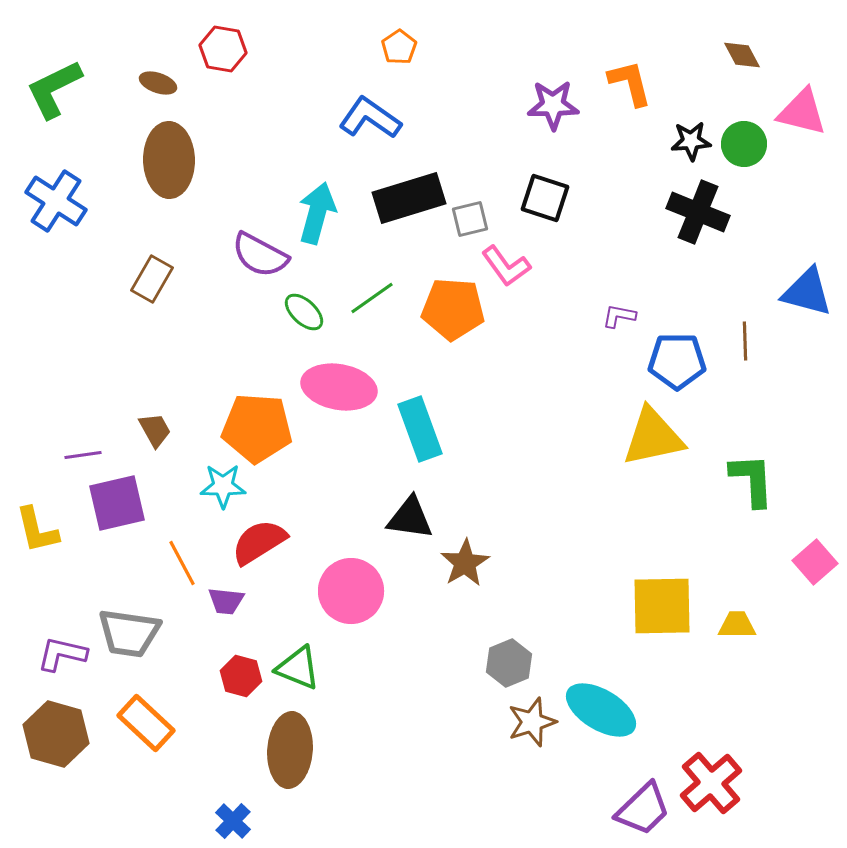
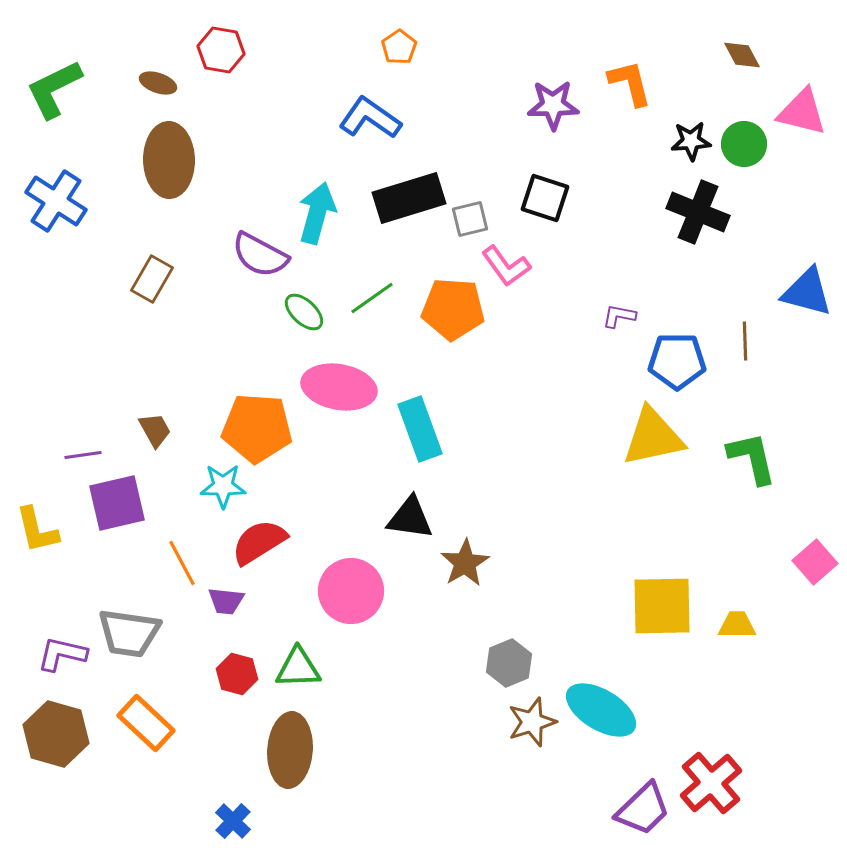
red hexagon at (223, 49): moved 2 px left, 1 px down
green L-shape at (752, 480): moved 22 px up; rotated 10 degrees counterclockwise
green triangle at (298, 668): rotated 24 degrees counterclockwise
red hexagon at (241, 676): moved 4 px left, 2 px up
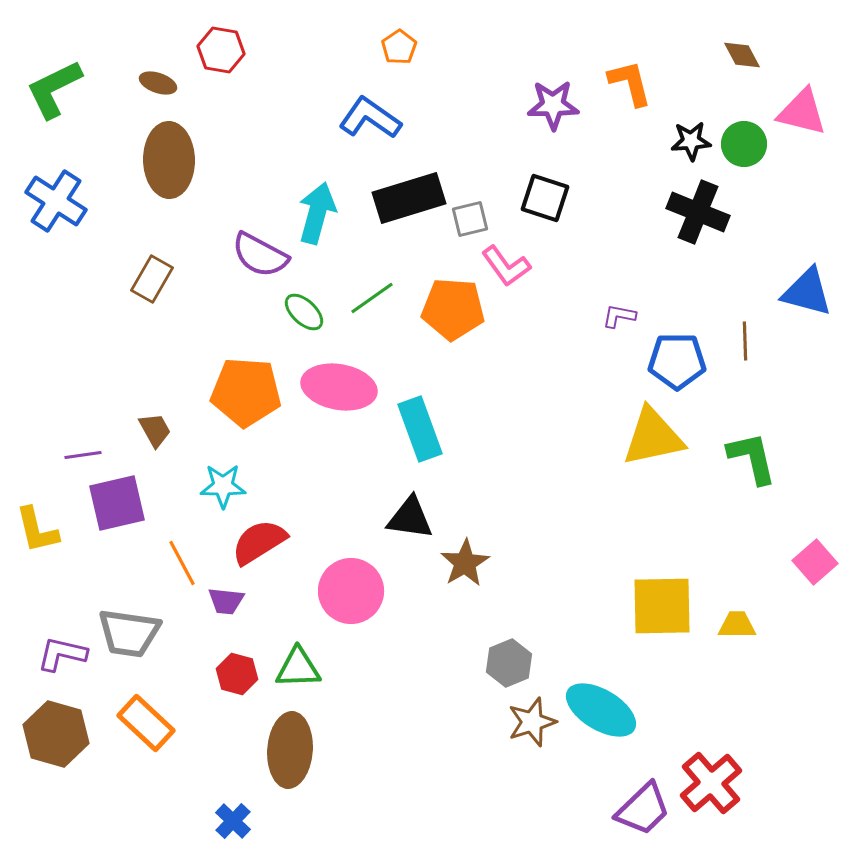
orange pentagon at (257, 428): moved 11 px left, 36 px up
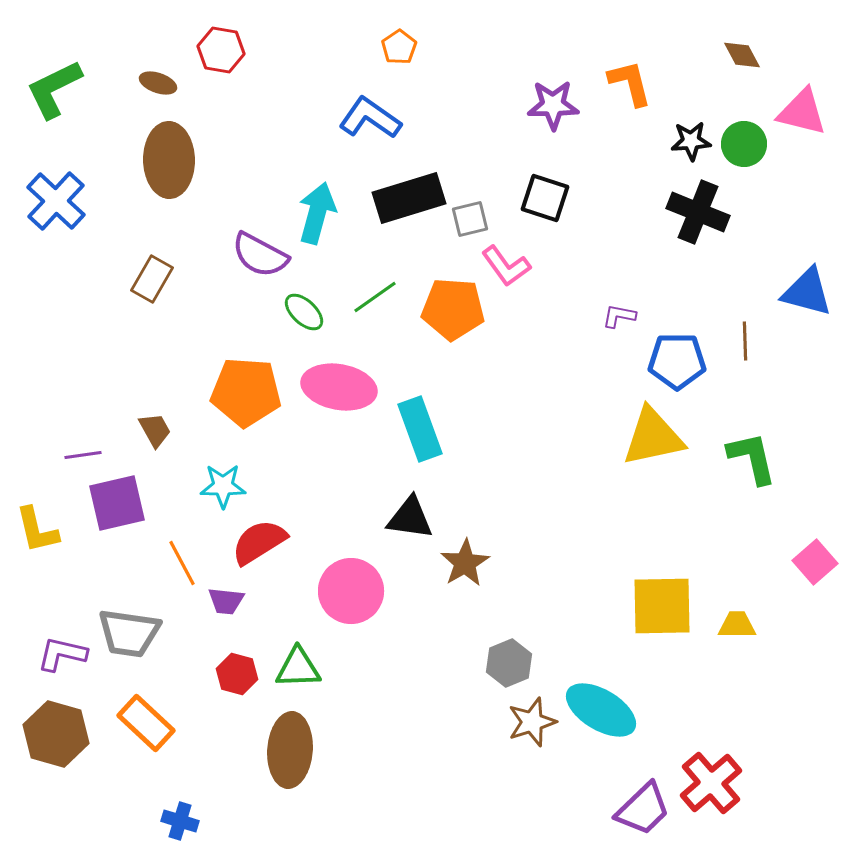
blue cross at (56, 201): rotated 10 degrees clockwise
green line at (372, 298): moved 3 px right, 1 px up
blue cross at (233, 821): moved 53 px left; rotated 27 degrees counterclockwise
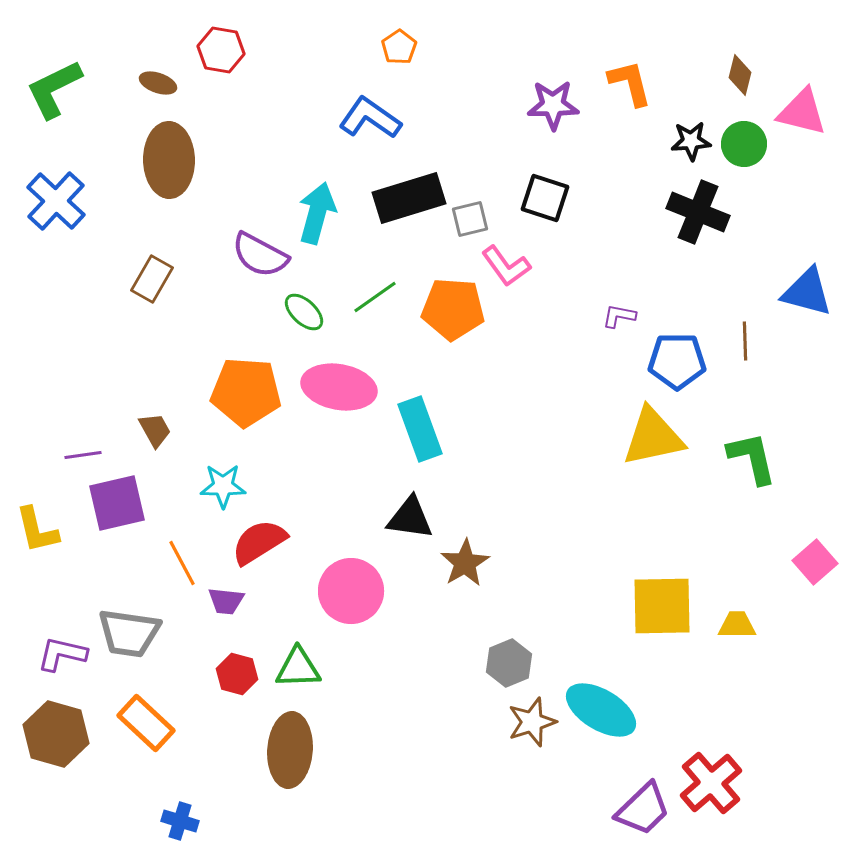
brown diamond at (742, 55): moved 2 px left, 20 px down; rotated 42 degrees clockwise
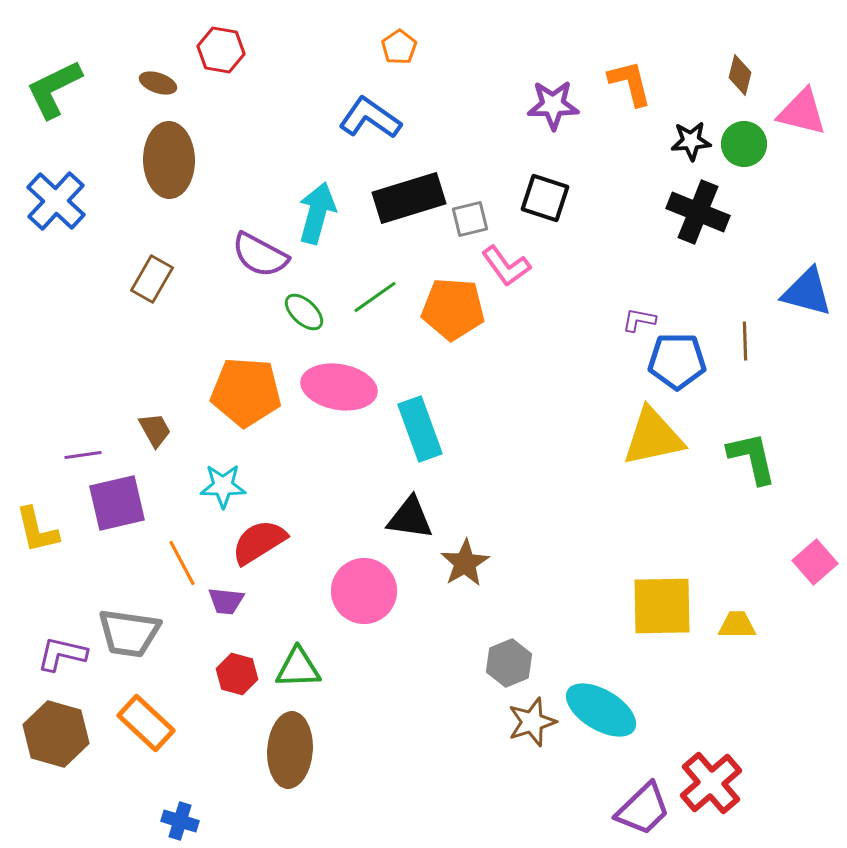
purple L-shape at (619, 316): moved 20 px right, 4 px down
pink circle at (351, 591): moved 13 px right
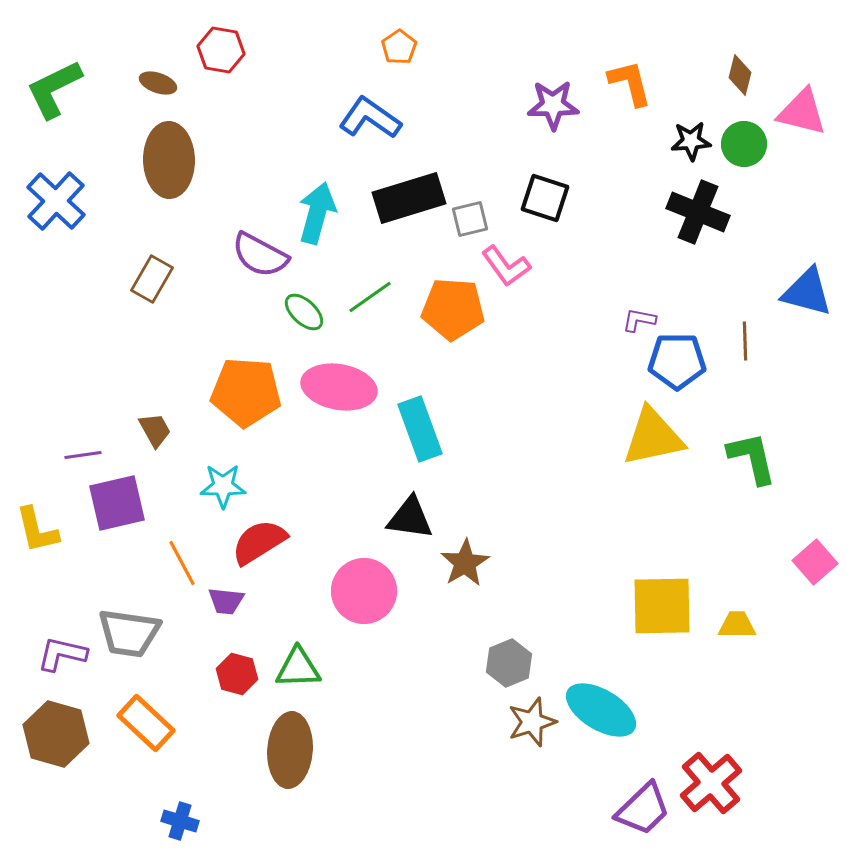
green line at (375, 297): moved 5 px left
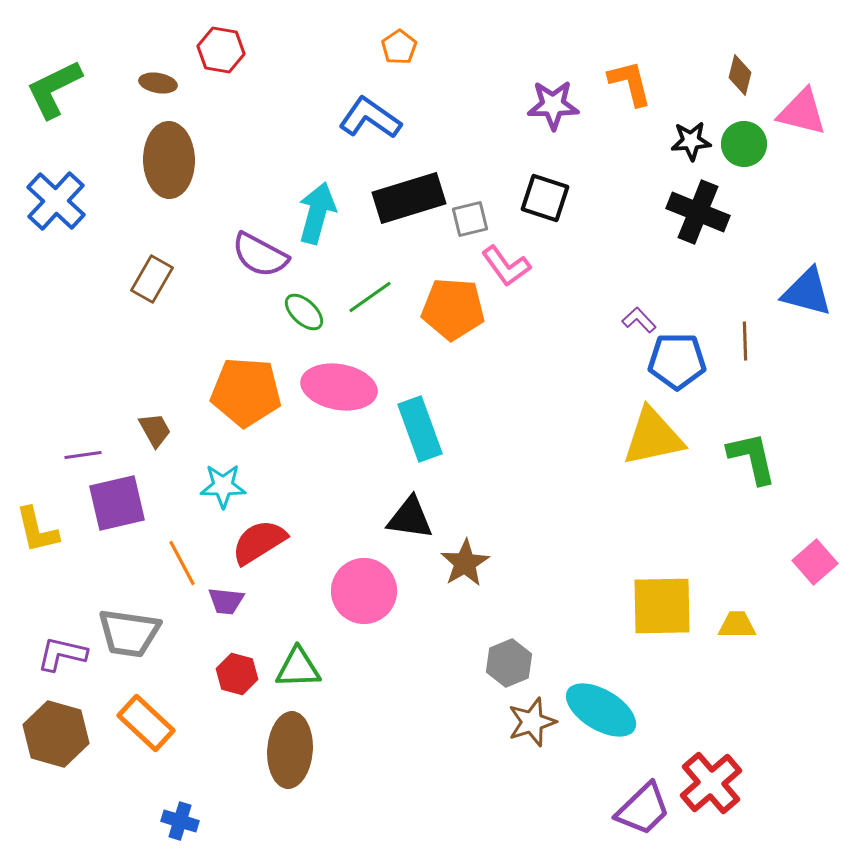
brown ellipse at (158, 83): rotated 9 degrees counterclockwise
purple L-shape at (639, 320): rotated 36 degrees clockwise
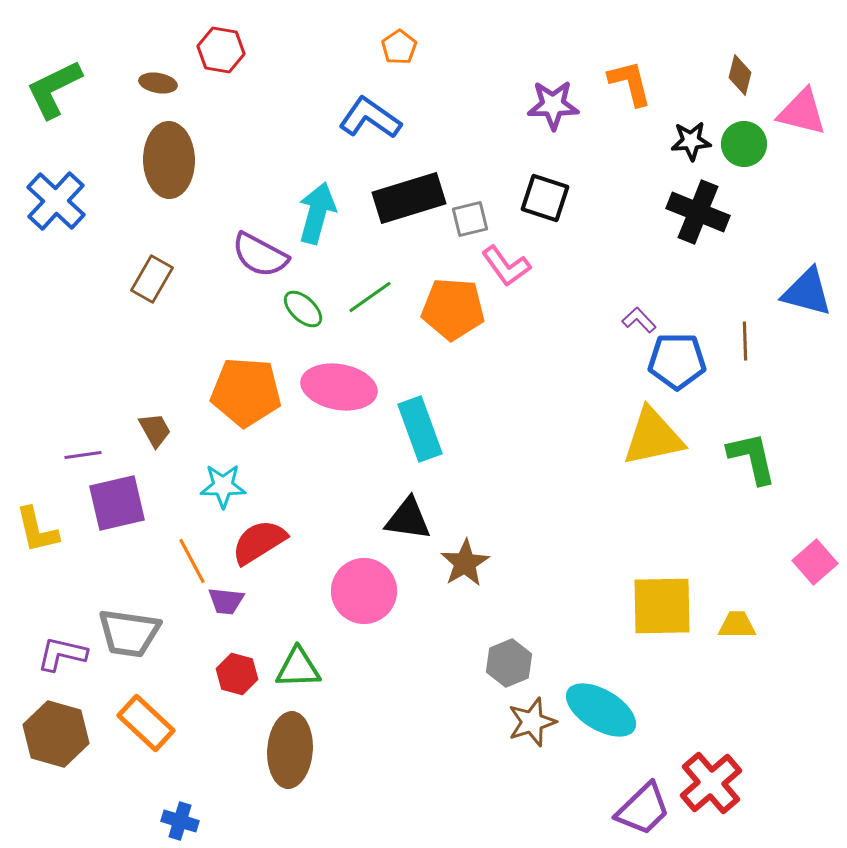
green ellipse at (304, 312): moved 1 px left, 3 px up
black triangle at (410, 518): moved 2 px left, 1 px down
orange line at (182, 563): moved 10 px right, 2 px up
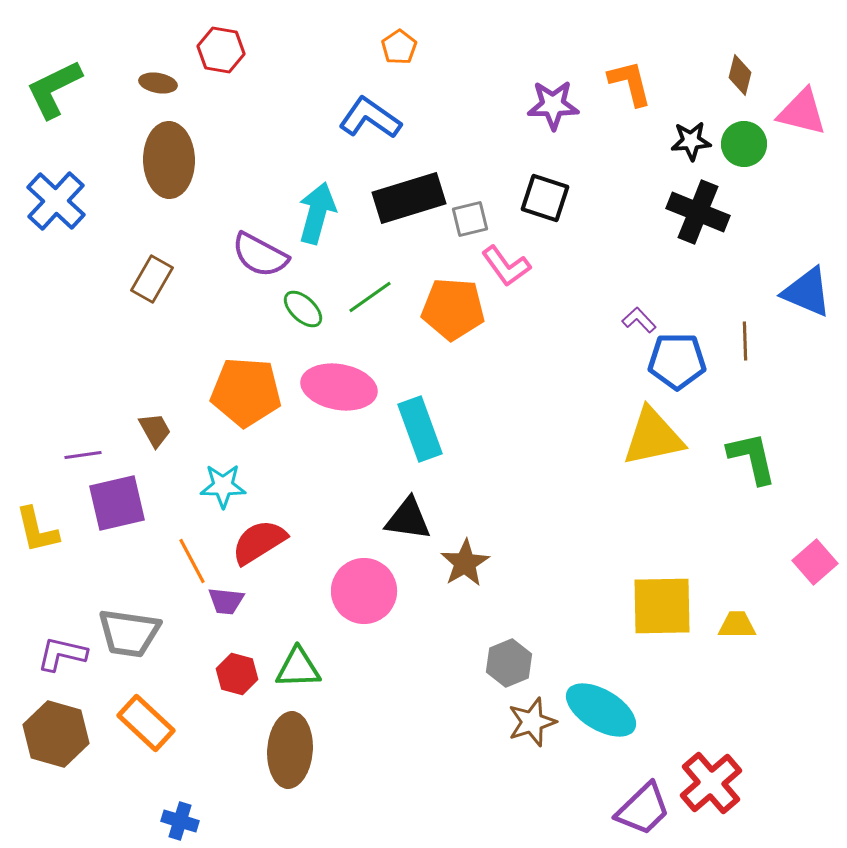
blue triangle at (807, 292): rotated 8 degrees clockwise
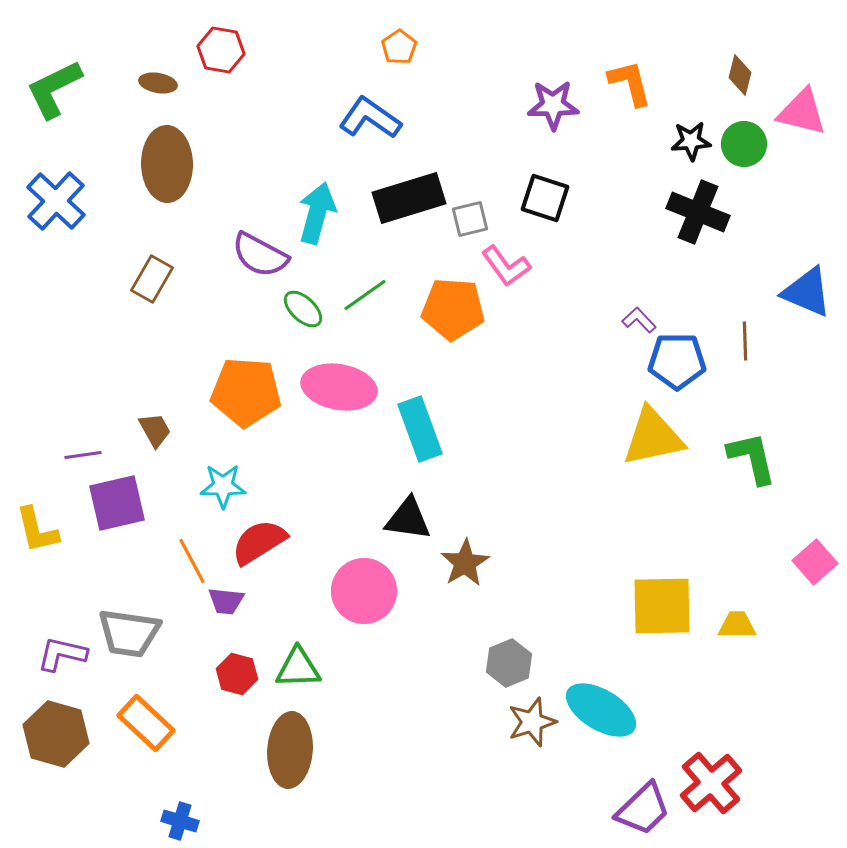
brown ellipse at (169, 160): moved 2 px left, 4 px down
green line at (370, 297): moved 5 px left, 2 px up
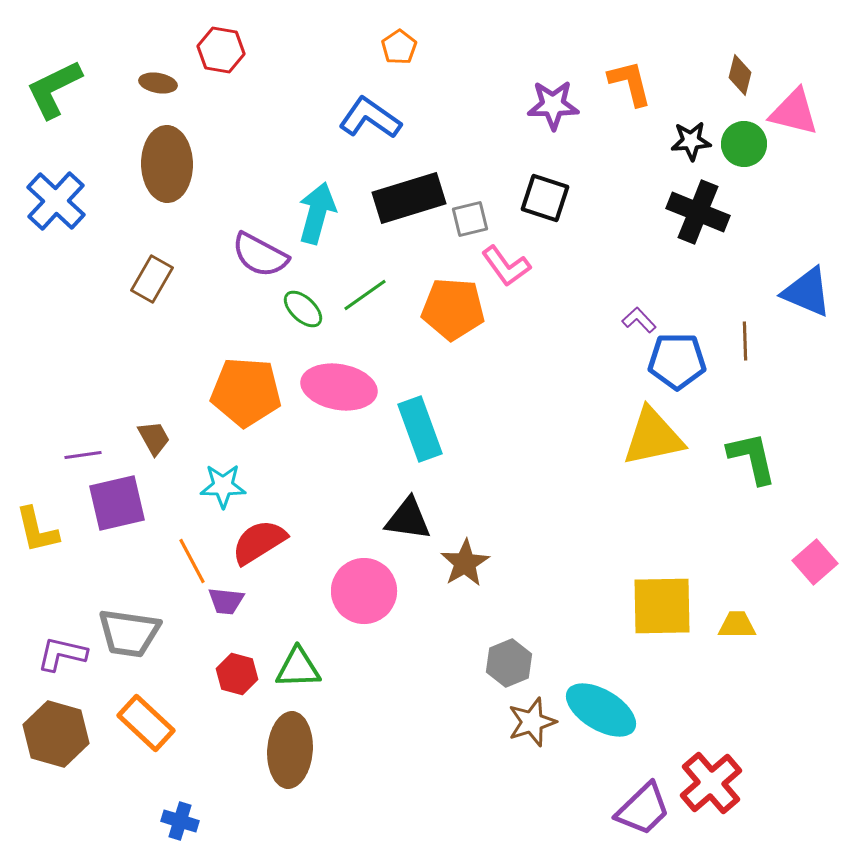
pink triangle at (802, 112): moved 8 px left
brown trapezoid at (155, 430): moved 1 px left, 8 px down
